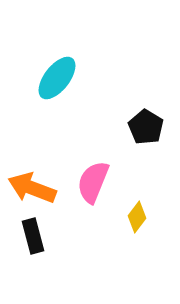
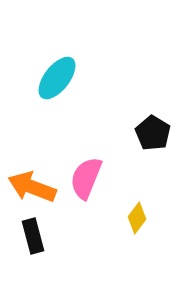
black pentagon: moved 7 px right, 6 px down
pink semicircle: moved 7 px left, 4 px up
orange arrow: moved 1 px up
yellow diamond: moved 1 px down
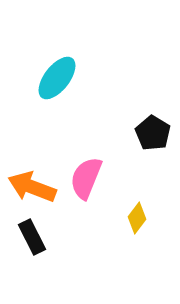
black rectangle: moved 1 px left, 1 px down; rotated 12 degrees counterclockwise
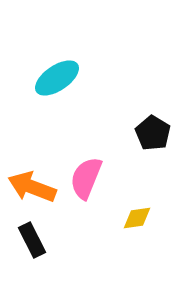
cyan ellipse: rotated 18 degrees clockwise
yellow diamond: rotated 44 degrees clockwise
black rectangle: moved 3 px down
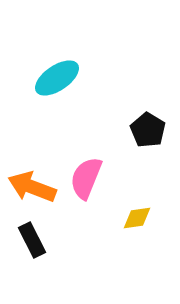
black pentagon: moved 5 px left, 3 px up
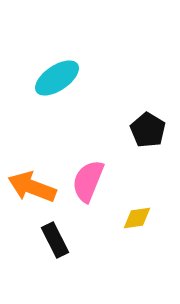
pink semicircle: moved 2 px right, 3 px down
black rectangle: moved 23 px right
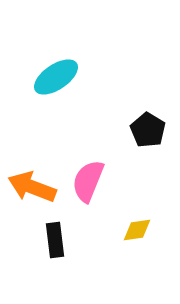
cyan ellipse: moved 1 px left, 1 px up
yellow diamond: moved 12 px down
black rectangle: rotated 20 degrees clockwise
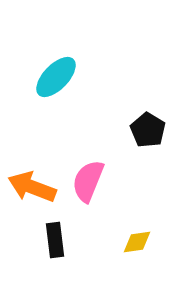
cyan ellipse: rotated 12 degrees counterclockwise
yellow diamond: moved 12 px down
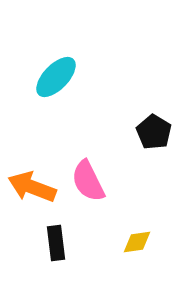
black pentagon: moved 6 px right, 2 px down
pink semicircle: rotated 48 degrees counterclockwise
black rectangle: moved 1 px right, 3 px down
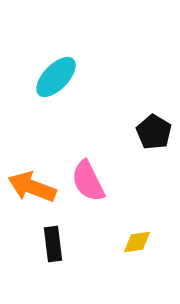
black rectangle: moved 3 px left, 1 px down
